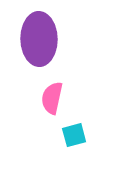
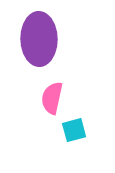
cyan square: moved 5 px up
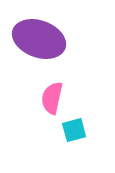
purple ellipse: rotated 69 degrees counterclockwise
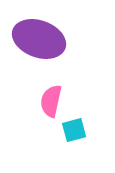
pink semicircle: moved 1 px left, 3 px down
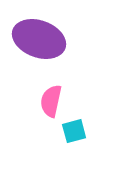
cyan square: moved 1 px down
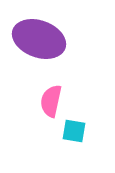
cyan square: rotated 25 degrees clockwise
